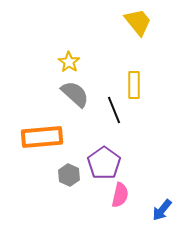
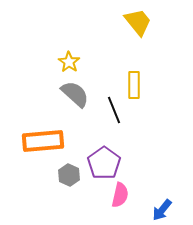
orange rectangle: moved 1 px right, 4 px down
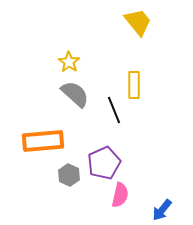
purple pentagon: rotated 12 degrees clockwise
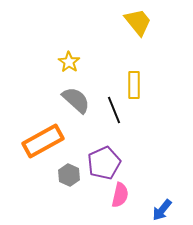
gray semicircle: moved 1 px right, 6 px down
orange rectangle: rotated 24 degrees counterclockwise
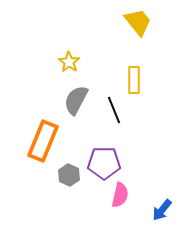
yellow rectangle: moved 5 px up
gray semicircle: rotated 104 degrees counterclockwise
orange rectangle: rotated 39 degrees counterclockwise
purple pentagon: rotated 24 degrees clockwise
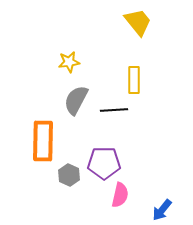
yellow star: rotated 30 degrees clockwise
black line: rotated 72 degrees counterclockwise
orange rectangle: rotated 21 degrees counterclockwise
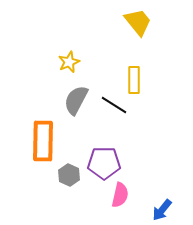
yellow star: rotated 15 degrees counterclockwise
black line: moved 5 px up; rotated 36 degrees clockwise
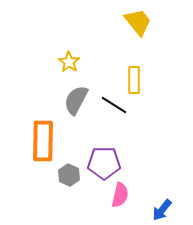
yellow star: rotated 15 degrees counterclockwise
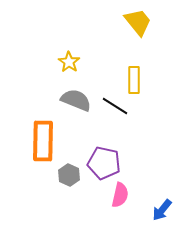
gray semicircle: rotated 84 degrees clockwise
black line: moved 1 px right, 1 px down
purple pentagon: rotated 12 degrees clockwise
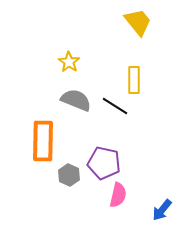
pink semicircle: moved 2 px left
